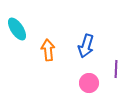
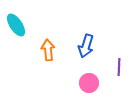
cyan ellipse: moved 1 px left, 4 px up
purple line: moved 3 px right, 2 px up
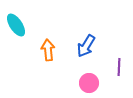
blue arrow: rotated 15 degrees clockwise
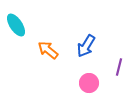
orange arrow: rotated 45 degrees counterclockwise
purple line: rotated 12 degrees clockwise
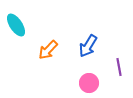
blue arrow: moved 2 px right
orange arrow: rotated 85 degrees counterclockwise
purple line: rotated 24 degrees counterclockwise
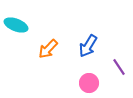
cyan ellipse: rotated 35 degrees counterclockwise
orange arrow: moved 1 px up
purple line: rotated 24 degrees counterclockwise
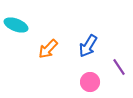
pink circle: moved 1 px right, 1 px up
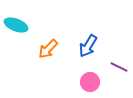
purple line: rotated 30 degrees counterclockwise
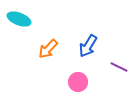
cyan ellipse: moved 3 px right, 6 px up
pink circle: moved 12 px left
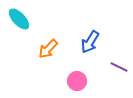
cyan ellipse: rotated 25 degrees clockwise
blue arrow: moved 2 px right, 4 px up
pink circle: moved 1 px left, 1 px up
